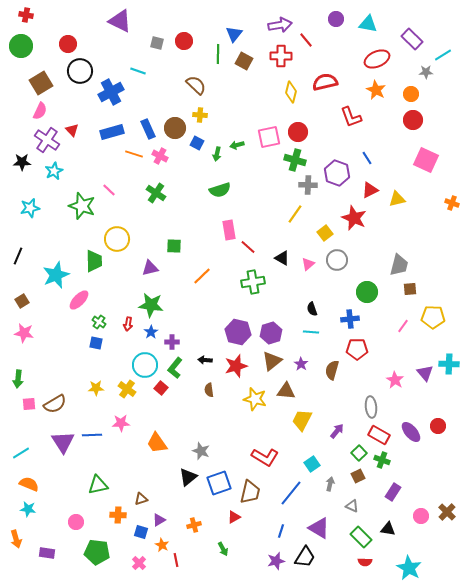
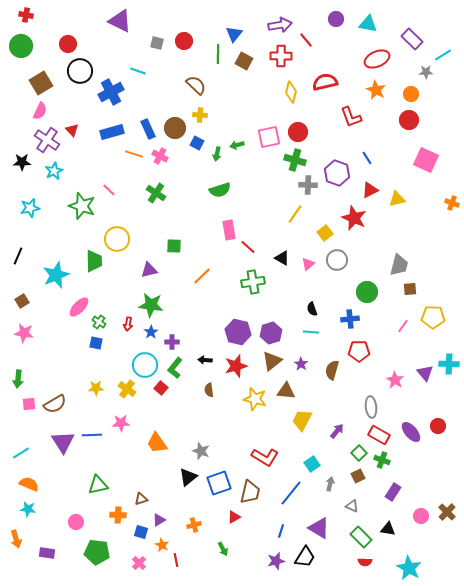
red circle at (413, 120): moved 4 px left
purple triangle at (150, 268): moved 1 px left, 2 px down
pink ellipse at (79, 300): moved 7 px down
red pentagon at (357, 349): moved 2 px right, 2 px down
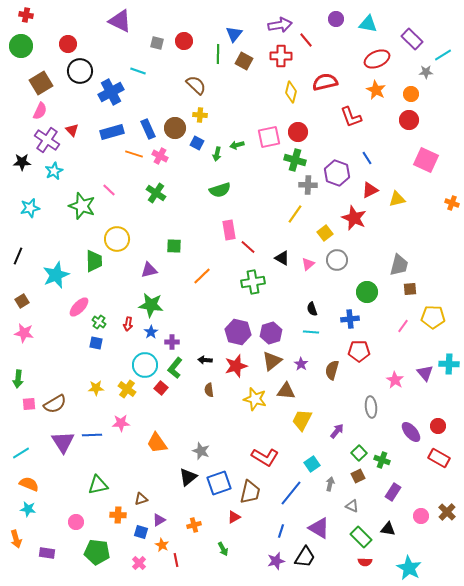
red rectangle at (379, 435): moved 60 px right, 23 px down
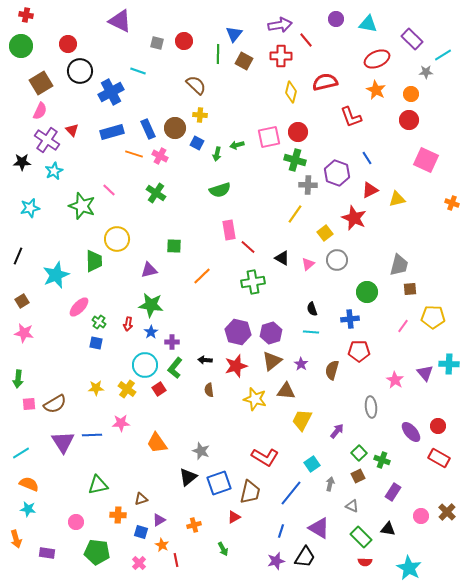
red square at (161, 388): moved 2 px left, 1 px down; rotated 16 degrees clockwise
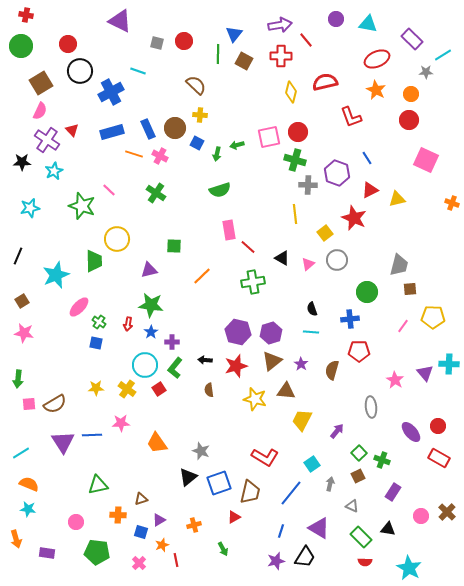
yellow line at (295, 214): rotated 42 degrees counterclockwise
orange star at (162, 545): rotated 24 degrees clockwise
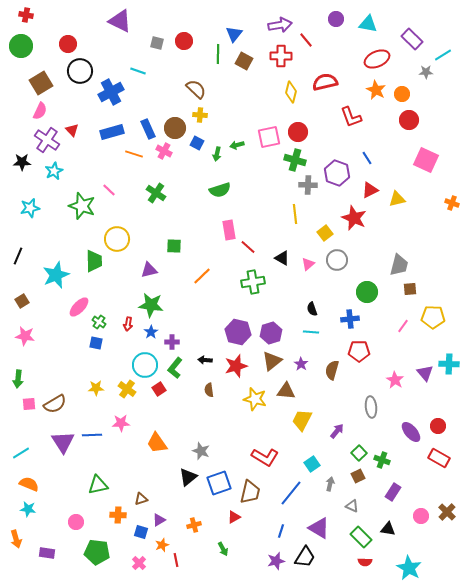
brown semicircle at (196, 85): moved 4 px down
orange circle at (411, 94): moved 9 px left
pink cross at (160, 156): moved 4 px right, 5 px up
pink star at (24, 333): moved 1 px right, 3 px down
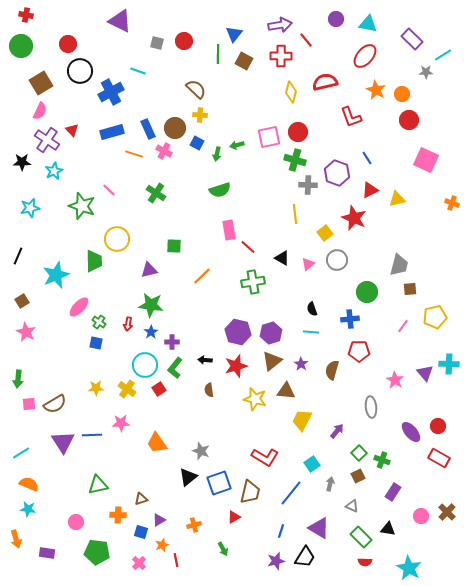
red ellipse at (377, 59): moved 12 px left, 3 px up; rotated 25 degrees counterclockwise
yellow pentagon at (433, 317): moved 2 px right; rotated 15 degrees counterclockwise
pink star at (25, 336): moved 1 px right, 4 px up; rotated 18 degrees clockwise
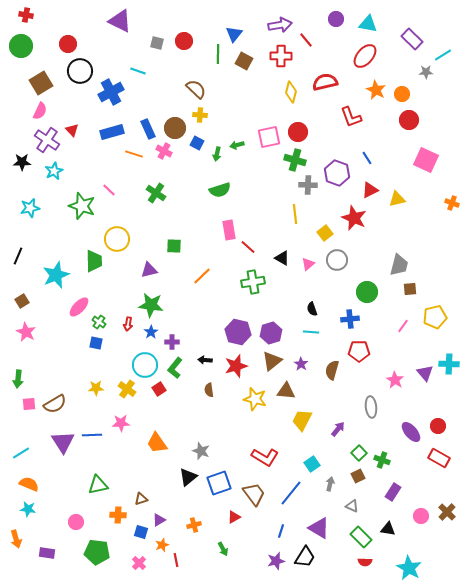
purple arrow at (337, 431): moved 1 px right, 2 px up
brown trapezoid at (250, 492): moved 4 px right, 2 px down; rotated 50 degrees counterclockwise
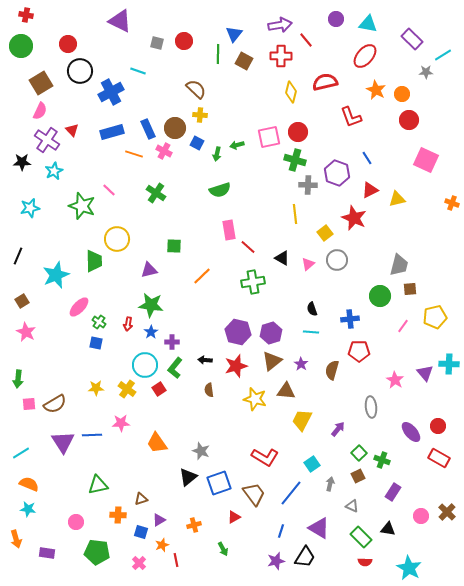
green circle at (367, 292): moved 13 px right, 4 px down
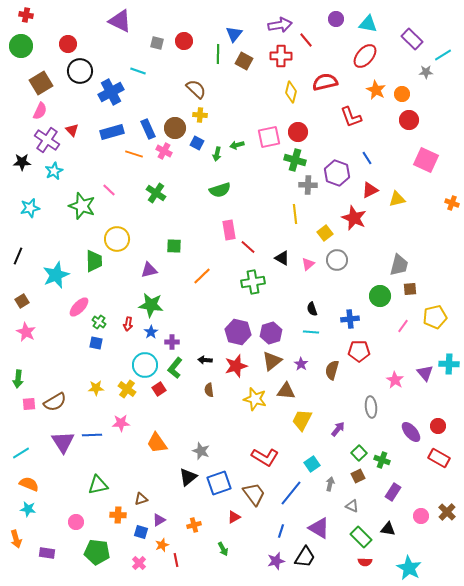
brown semicircle at (55, 404): moved 2 px up
